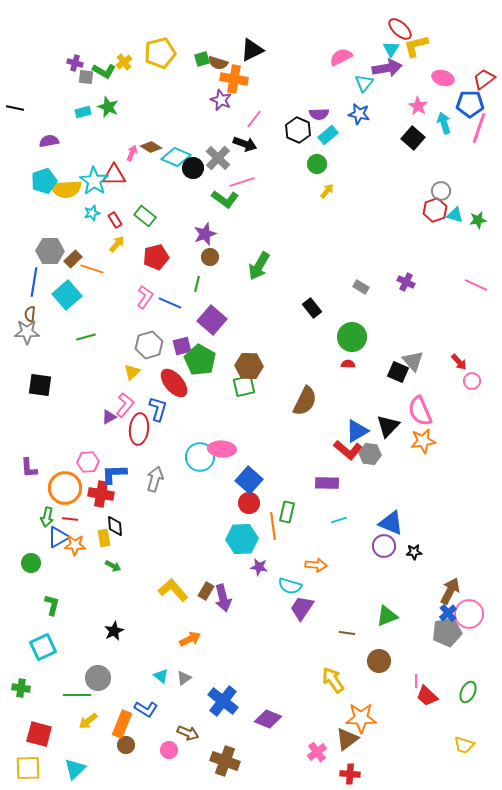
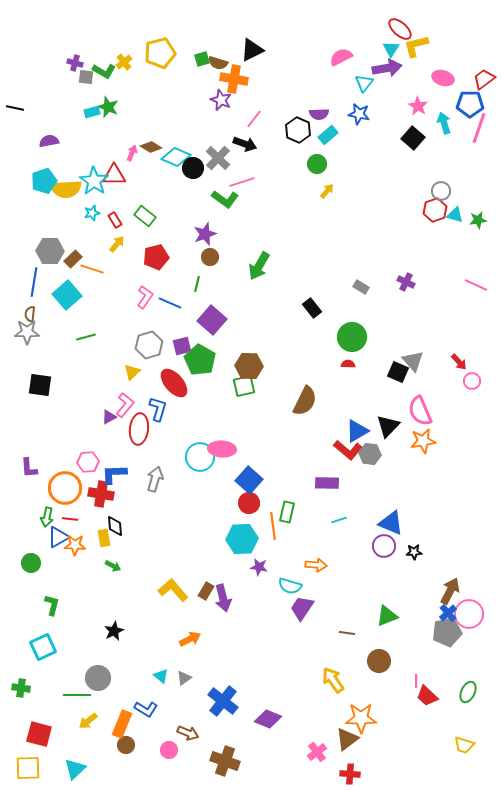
cyan rectangle at (83, 112): moved 9 px right
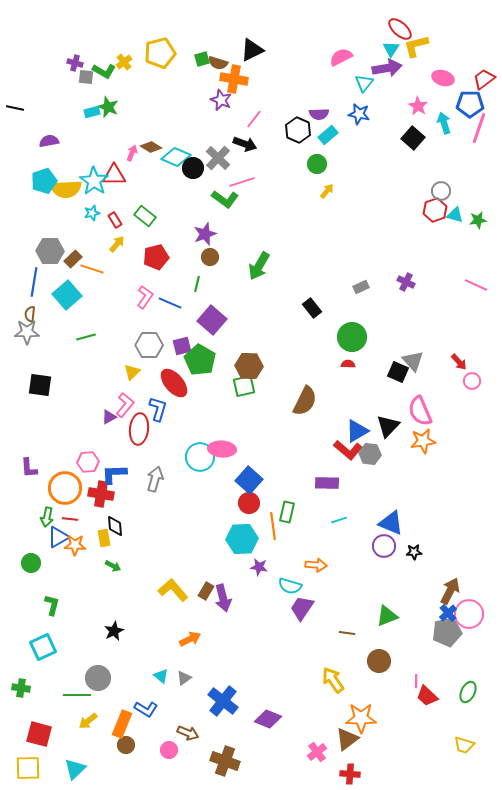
gray rectangle at (361, 287): rotated 56 degrees counterclockwise
gray hexagon at (149, 345): rotated 16 degrees clockwise
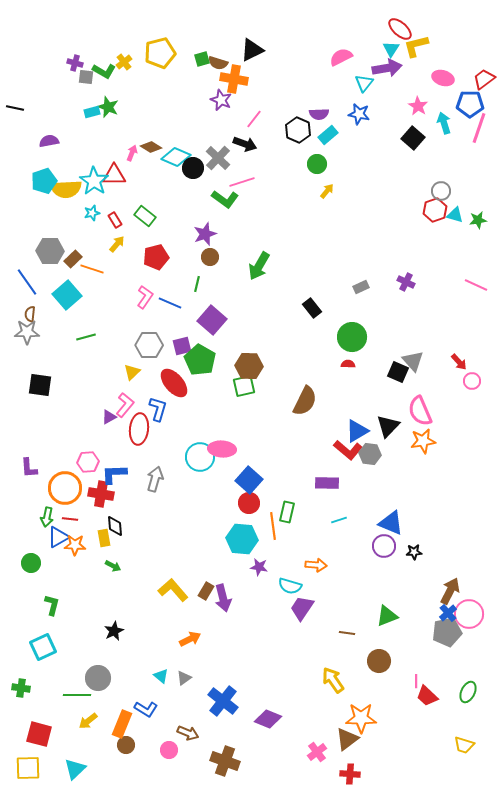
blue line at (34, 282): moved 7 px left; rotated 44 degrees counterclockwise
cyan hexagon at (242, 539): rotated 8 degrees clockwise
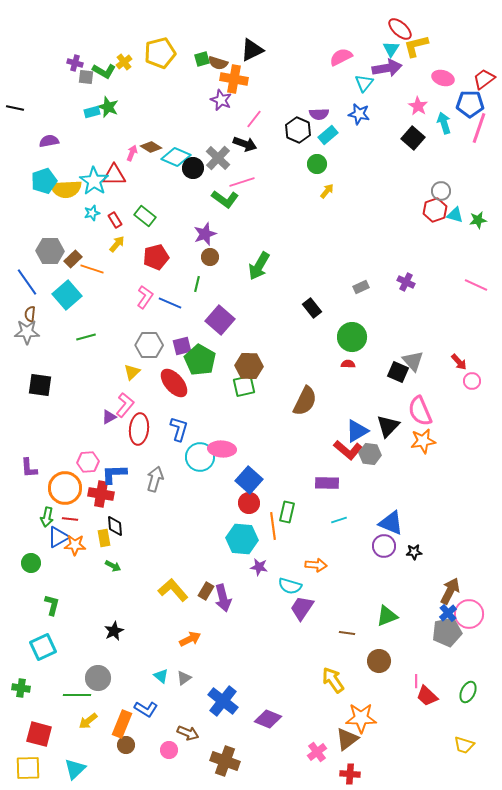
purple square at (212, 320): moved 8 px right
blue L-shape at (158, 409): moved 21 px right, 20 px down
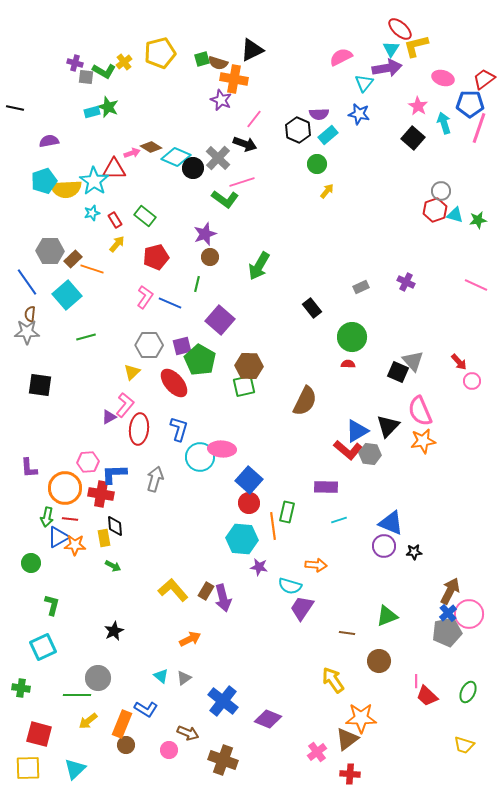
pink arrow at (132, 153): rotated 49 degrees clockwise
red triangle at (114, 175): moved 6 px up
purple rectangle at (327, 483): moved 1 px left, 4 px down
brown cross at (225, 761): moved 2 px left, 1 px up
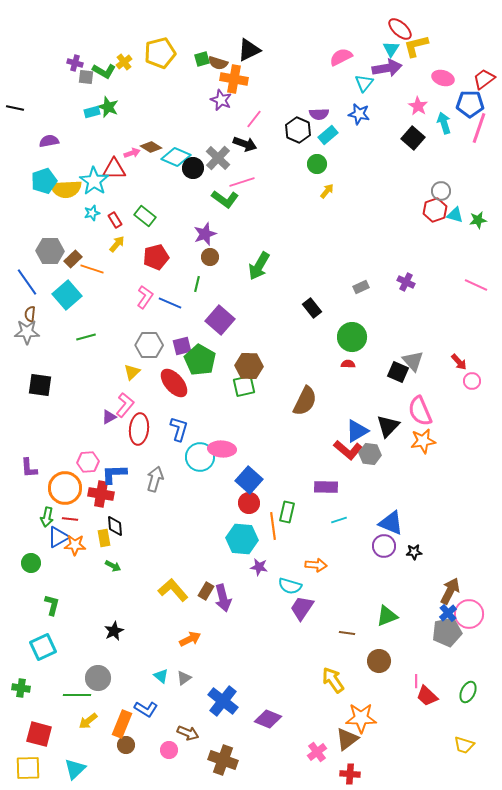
black triangle at (252, 50): moved 3 px left
